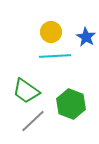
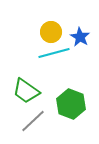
blue star: moved 6 px left
cyan line: moved 1 px left, 3 px up; rotated 12 degrees counterclockwise
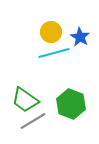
green trapezoid: moved 1 px left, 9 px down
gray line: rotated 12 degrees clockwise
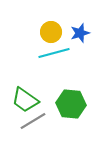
blue star: moved 4 px up; rotated 24 degrees clockwise
green hexagon: rotated 16 degrees counterclockwise
